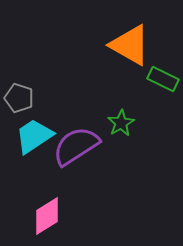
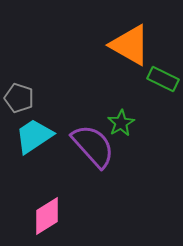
purple semicircle: moved 17 px right; rotated 81 degrees clockwise
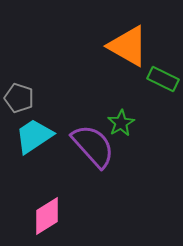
orange triangle: moved 2 px left, 1 px down
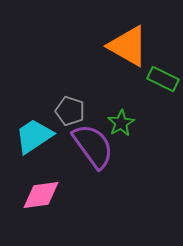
gray pentagon: moved 51 px right, 13 px down
purple semicircle: rotated 6 degrees clockwise
pink diamond: moved 6 px left, 21 px up; rotated 24 degrees clockwise
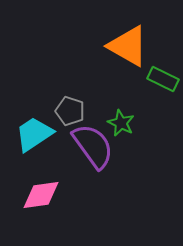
green star: rotated 16 degrees counterclockwise
cyan trapezoid: moved 2 px up
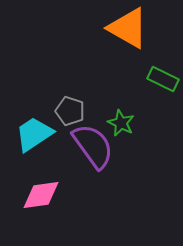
orange triangle: moved 18 px up
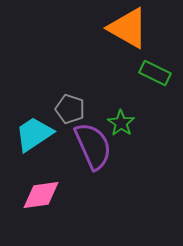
green rectangle: moved 8 px left, 6 px up
gray pentagon: moved 2 px up
green star: rotated 8 degrees clockwise
purple semicircle: rotated 12 degrees clockwise
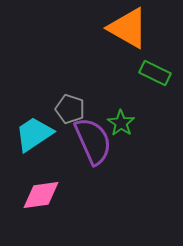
purple semicircle: moved 5 px up
